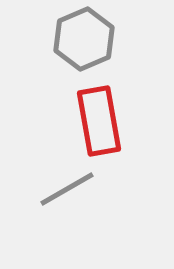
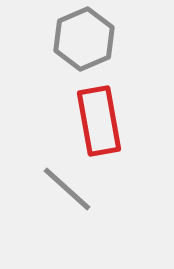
gray line: rotated 72 degrees clockwise
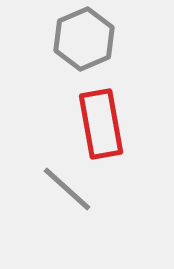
red rectangle: moved 2 px right, 3 px down
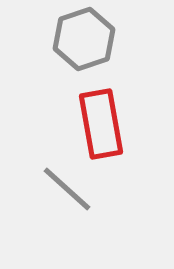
gray hexagon: rotated 4 degrees clockwise
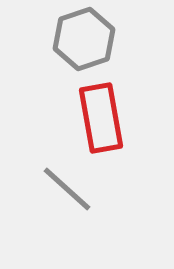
red rectangle: moved 6 px up
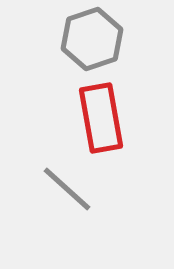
gray hexagon: moved 8 px right
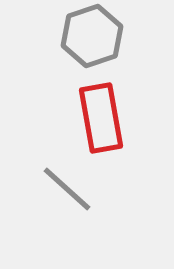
gray hexagon: moved 3 px up
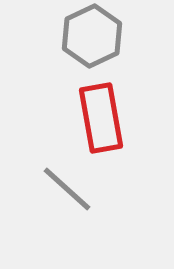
gray hexagon: rotated 6 degrees counterclockwise
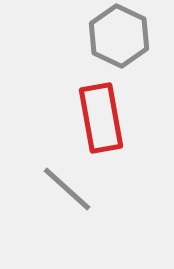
gray hexagon: moved 27 px right; rotated 10 degrees counterclockwise
